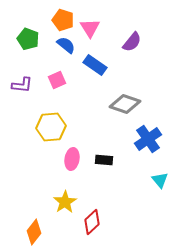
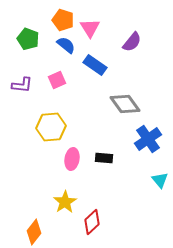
gray diamond: rotated 36 degrees clockwise
black rectangle: moved 2 px up
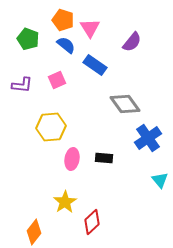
blue cross: moved 1 px up
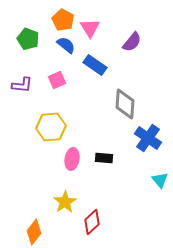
orange pentagon: rotated 10 degrees clockwise
gray diamond: rotated 40 degrees clockwise
blue cross: rotated 20 degrees counterclockwise
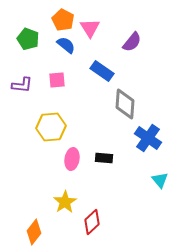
blue rectangle: moved 7 px right, 6 px down
pink square: rotated 18 degrees clockwise
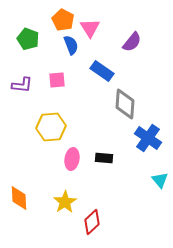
blue semicircle: moved 5 px right; rotated 30 degrees clockwise
orange diamond: moved 15 px left, 34 px up; rotated 40 degrees counterclockwise
